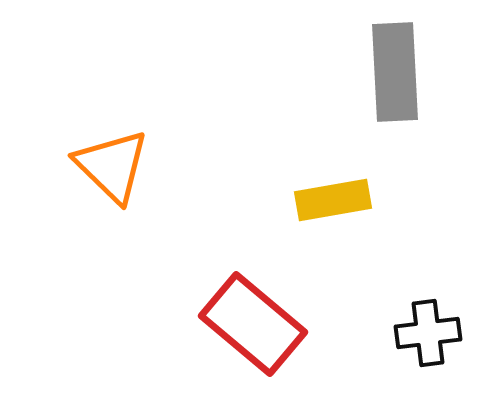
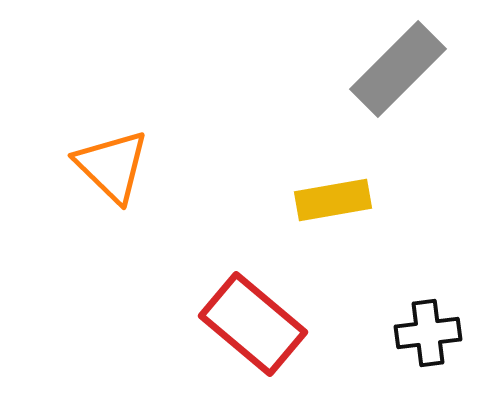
gray rectangle: moved 3 px right, 3 px up; rotated 48 degrees clockwise
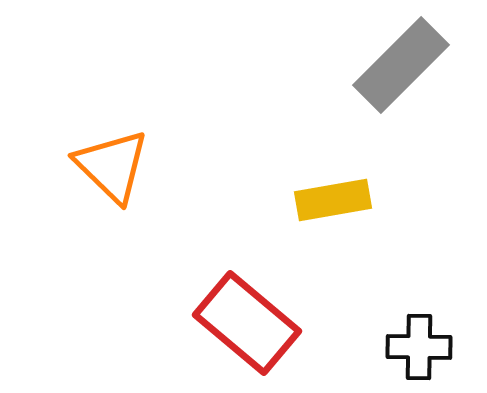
gray rectangle: moved 3 px right, 4 px up
red rectangle: moved 6 px left, 1 px up
black cross: moved 9 px left, 14 px down; rotated 8 degrees clockwise
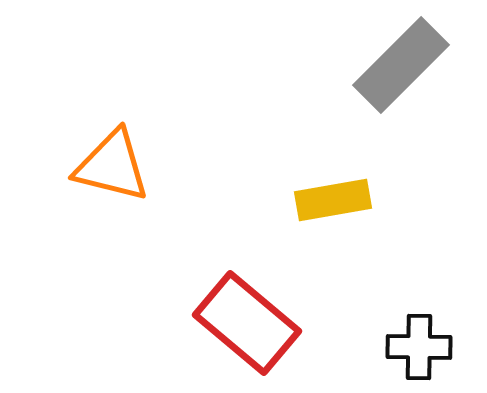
orange triangle: rotated 30 degrees counterclockwise
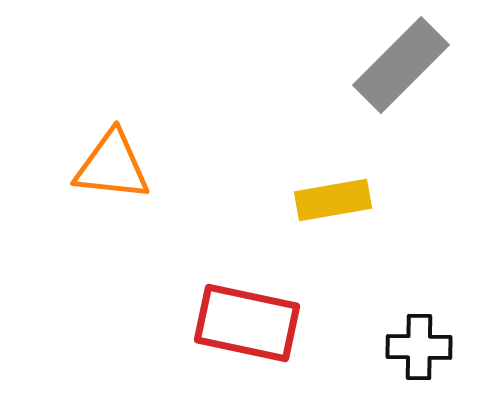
orange triangle: rotated 8 degrees counterclockwise
red rectangle: rotated 28 degrees counterclockwise
